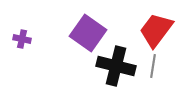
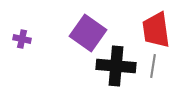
red trapezoid: rotated 45 degrees counterclockwise
black cross: rotated 9 degrees counterclockwise
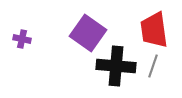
red trapezoid: moved 2 px left
gray line: rotated 10 degrees clockwise
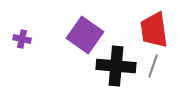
purple square: moved 3 px left, 2 px down
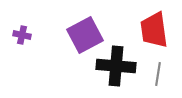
purple square: rotated 27 degrees clockwise
purple cross: moved 4 px up
gray line: moved 5 px right, 8 px down; rotated 10 degrees counterclockwise
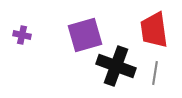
purple square: rotated 12 degrees clockwise
black cross: rotated 15 degrees clockwise
gray line: moved 3 px left, 1 px up
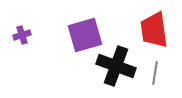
purple cross: rotated 30 degrees counterclockwise
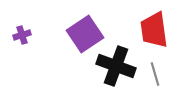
purple square: moved 1 px up; rotated 18 degrees counterclockwise
gray line: moved 1 px down; rotated 25 degrees counterclockwise
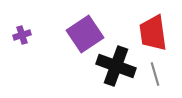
red trapezoid: moved 1 px left, 3 px down
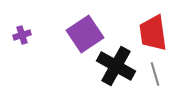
black cross: rotated 9 degrees clockwise
